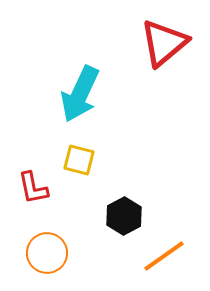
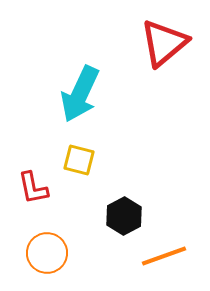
orange line: rotated 15 degrees clockwise
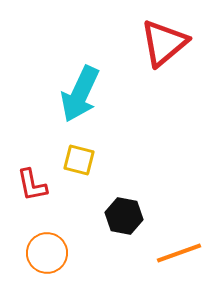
red L-shape: moved 1 px left, 3 px up
black hexagon: rotated 21 degrees counterclockwise
orange line: moved 15 px right, 3 px up
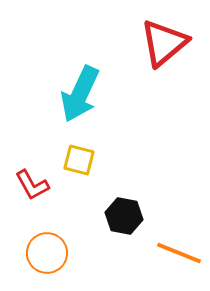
red L-shape: rotated 18 degrees counterclockwise
orange line: rotated 42 degrees clockwise
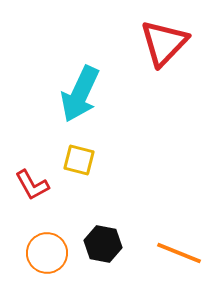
red triangle: rotated 6 degrees counterclockwise
black hexagon: moved 21 px left, 28 px down
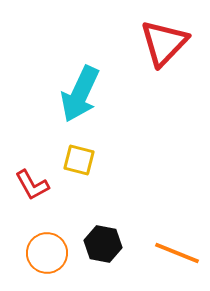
orange line: moved 2 px left
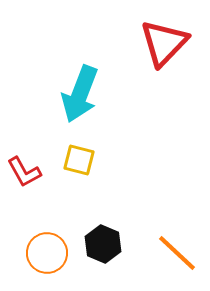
cyan arrow: rotated 4 degrees counterclockwise
red L-shape: moved 8 px left, 13 px up
black hexagon: rotated 12 degrees clockwise
orange line: rotated 21 degrees clockwise
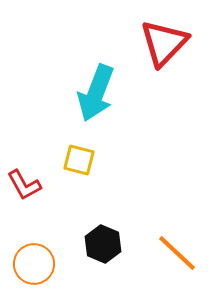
cyan arrow: moved 16 px right, 1 px up
red L-shape: moved 13 px down
orange circle: moved 13 px left, 11 px down
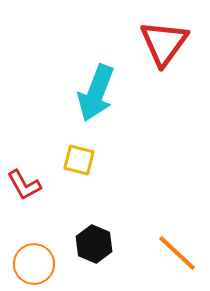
red triangle: rotated 8 degrees counterclockwise
black hexagon: moved 9 px left
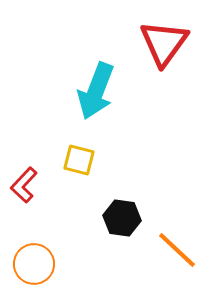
cyan arrow: moved 2 px up
red L-shape: rotated 72 degrees clockwise
black hexagon: moved 28 px right, 26 px up; rotated 15 degrees counterclockwise
orange line: moved 3 px up
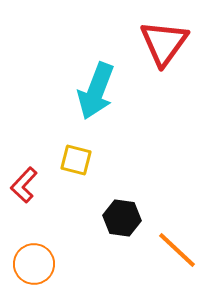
yellow square: moved 3 px left
